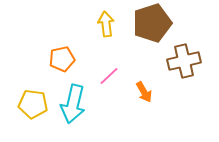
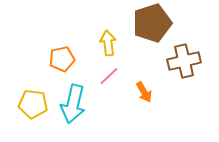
yellow arrow: moved 2 px right, 19 px down
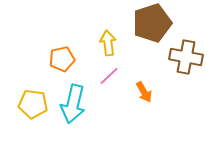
brown cross: moved 2 px right, 4 px up; rotated 24 degrees clockwise
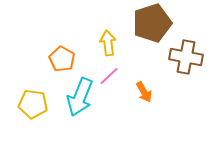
orange pentagon: rotated 30 degrees counterclockwise
cyan arrow: moved 7 px right, 7 px up; rotated 9 degrees clockwise
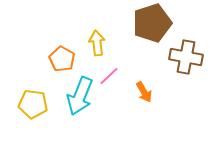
yellow arrow: moved 11 px left
cyan arrow: moved 1 px up
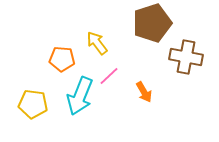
yellow arrow: rotated 30 degrees counterclockwise
orange pentagon: rotated 25 degrees counterclockwise
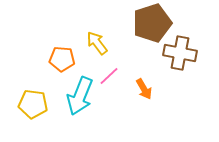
brown cross: moved 6 px left, 4 px up
orange arrow: moved 3 px up
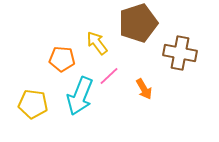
brown pentagon: moved 14 px left
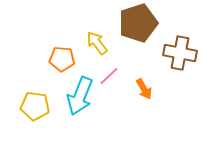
yellow pentagon: moved 2 px right, 2 px down
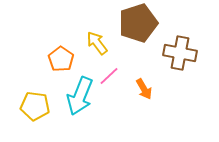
orange pentagon: moved 1 px left; rotated 30 degrees clockwise
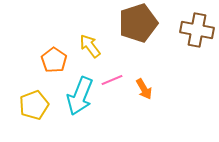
yellow arrow: moved 7 px left, 3 px down
brown cross: moved 17 px right, 23 px up
orange pentagon: moved 7 px left, 1 px down
pink line: moved 3 px right, 4 px down; rotated 20 degrees clockwise
yellow pentagon: moved 1 px left, 1 px up; rotated 28 degrees counterclockwise
